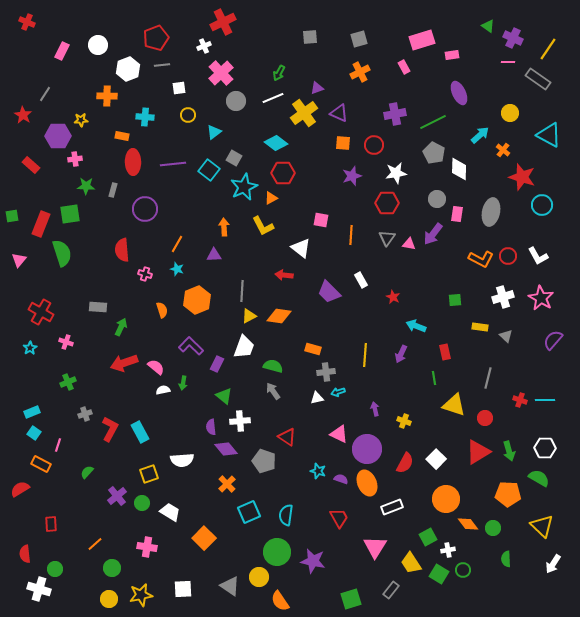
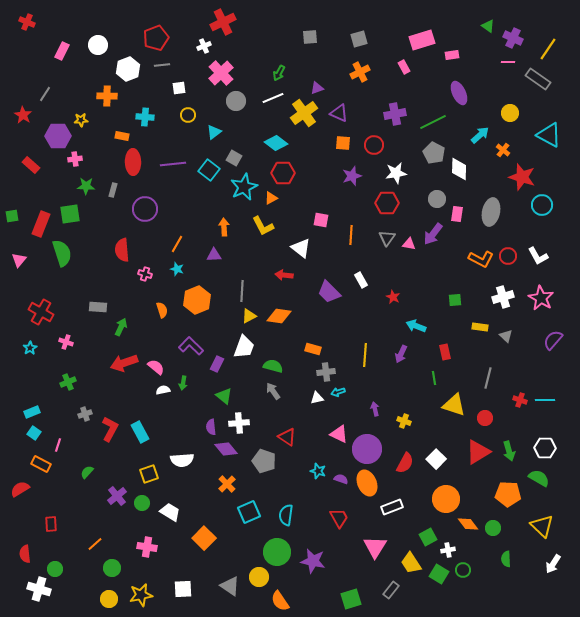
white cross at (240, 421): moved 1 px left, 2 px down
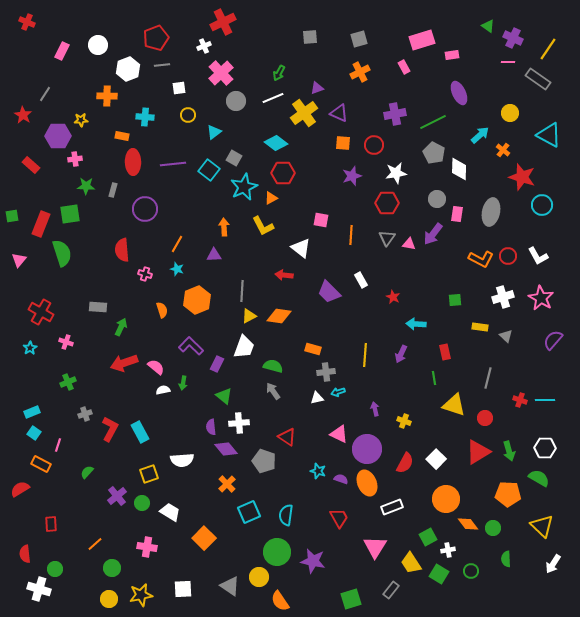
cyan arrow at (416, 326): moved 2 px up; rotated 18 degrees counterclockwise
green circle at (463, 570): moved 8 px right, 1 px down
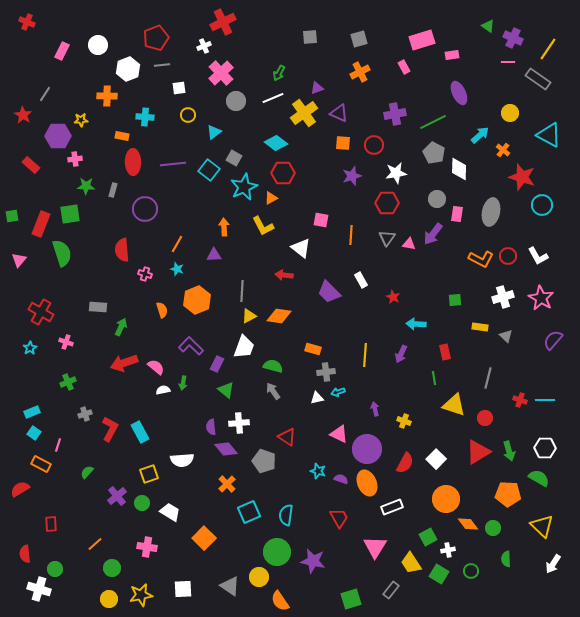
green triangle at (224, 396): moved 2 px right, 6 px up
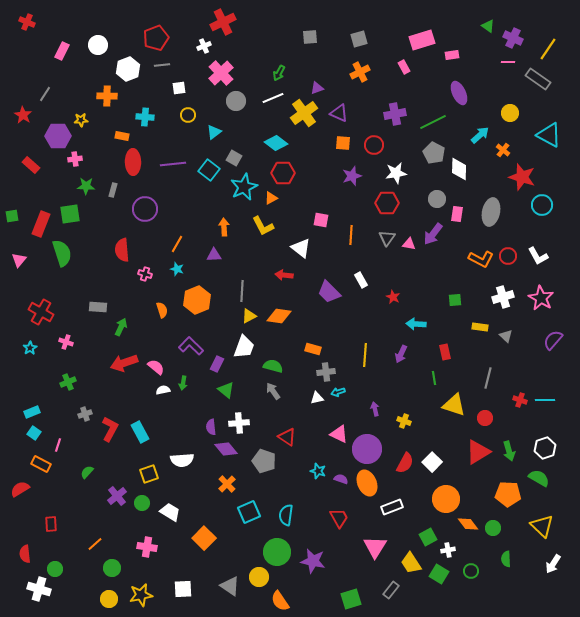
white hexagon at (545, 448): rotated 20 degrees counterclockwise
white square at (436, 459): moved 4 px left, 3 px down
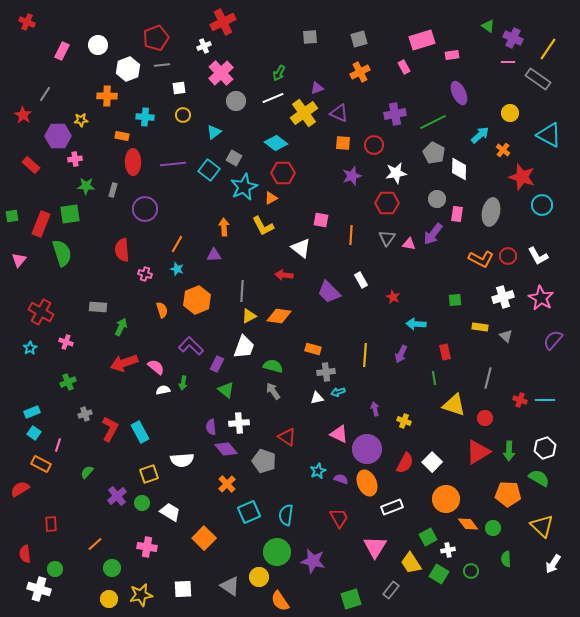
yellow circle at (188, 115): moved 5 px left
green arrow at (509, 451): rotated 18 degrees clockwise
cyan star at (318, 471): rotated 28 degrees clockwise
